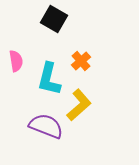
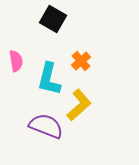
black square: moved 1 px left
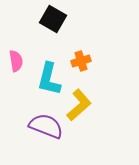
orange cross: rotated 24 degrees clockwise
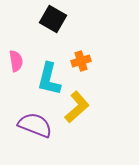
yellow L-shape: moved 2 px left, 2 px down
purple semicircle: moved 11 px left, 1 px up
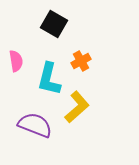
black square: moved 1 px right, 5 px down
orange cross: rotated 12 degrees counterclockwise
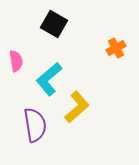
orange cross: moved 35 px right, 13 px up
cyan L-shape: rotated 36 degrees clockwise
purple semicircle: rotated 60 degrees clockwise
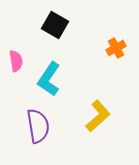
black square: moved 1 px right, 1 px down
cyan L-shape: rotated 16 degrees counterclockwise
yellow L-shape: moved 21 px right, 9 px down
purple semicircle: moved 3 px right, 1 px down
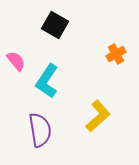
orange cross: moved 6 px down
pink semicircle: rotated 30 degrees counterclockwise
cyan L-shape: moved 2 px left, 2 px down
purple semicircle: moved 2 px right, 4 px down
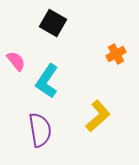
black square: moved 2 px left, 2 px up
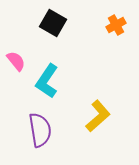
orange cross: moved 29 px up
